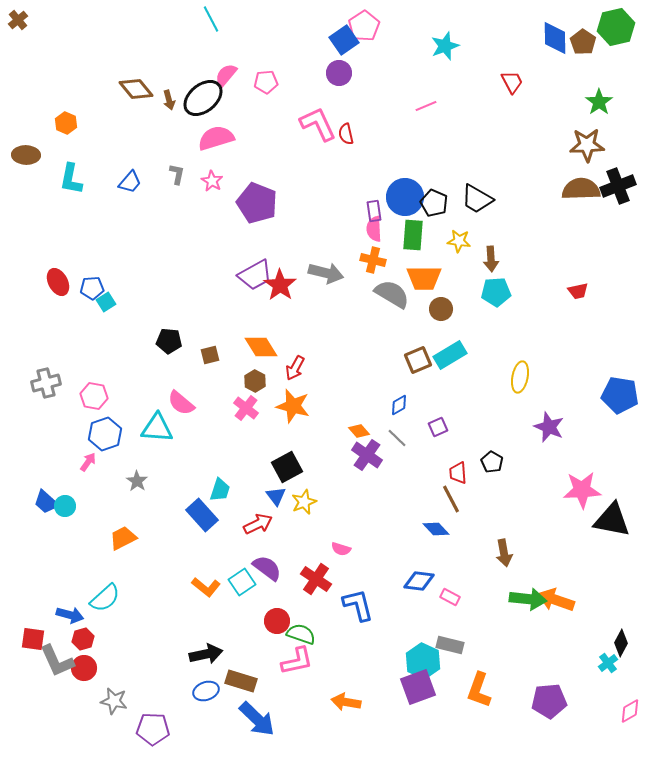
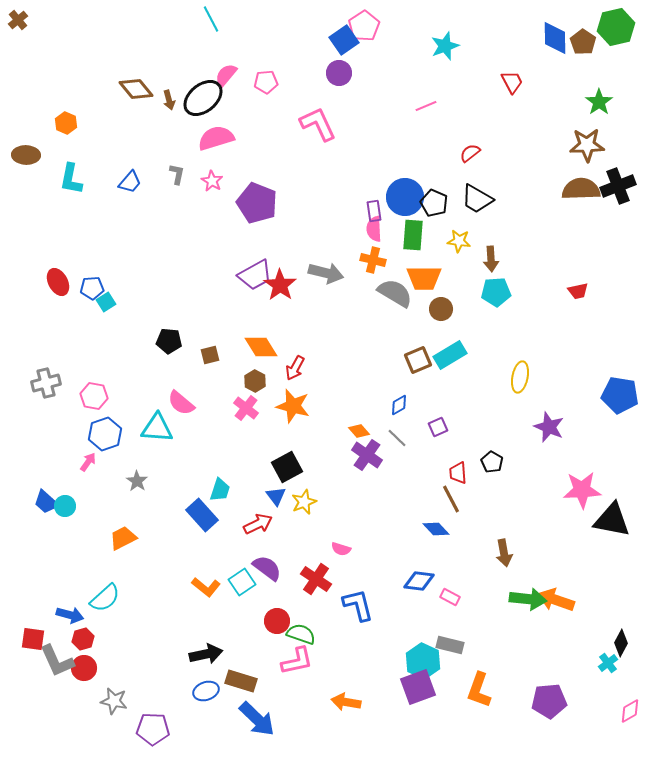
red semicircle at (346, 134): moved 124 px right, 19 px down; rotated 65 degrees clockwise
gray semicircle at (392, 294): moved 3 px right, 1 px up
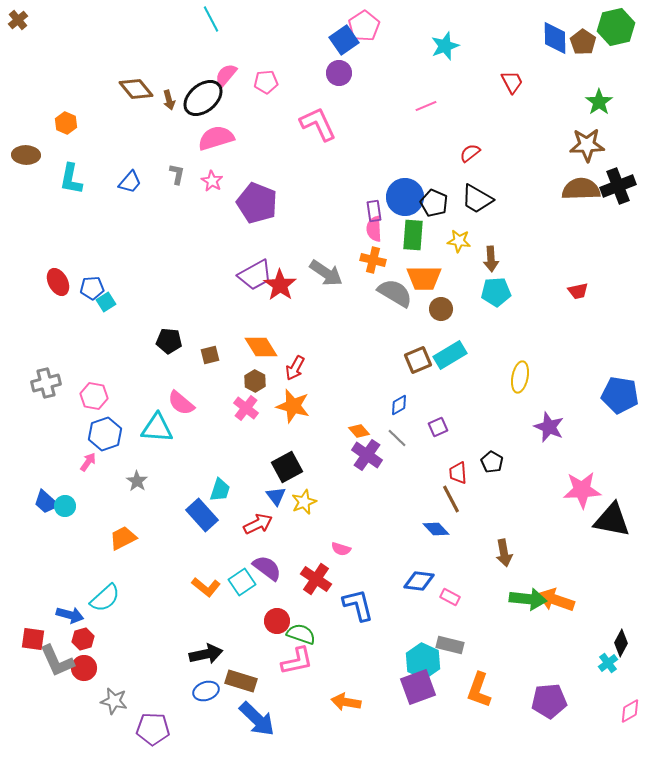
gray arrow at (326, 273): rotated 20 degrees clockwise
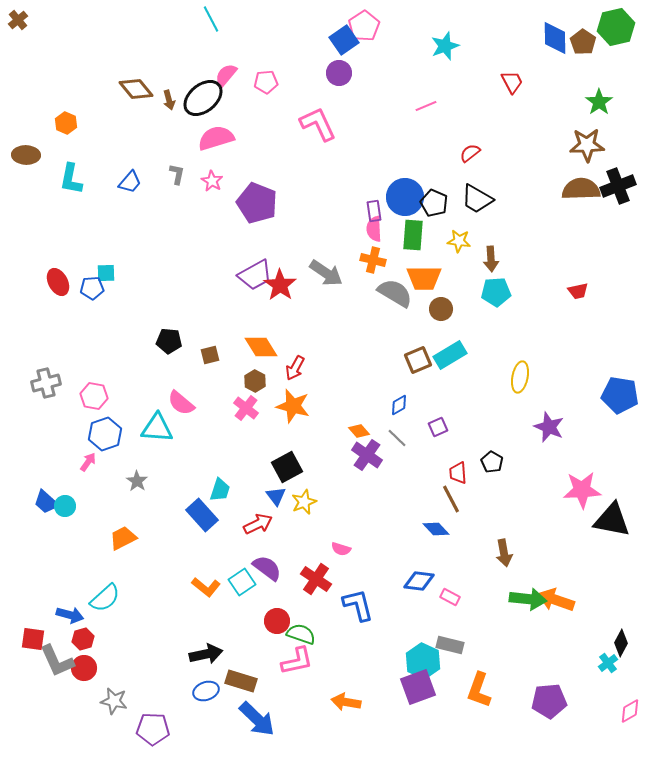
cyan square at (106, 302): moved 29 px up; rotated 30 degrees clockwise
